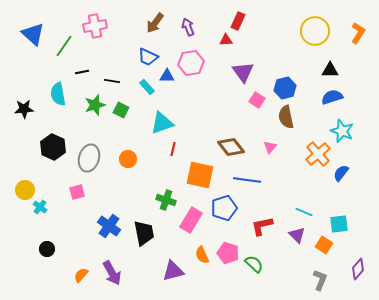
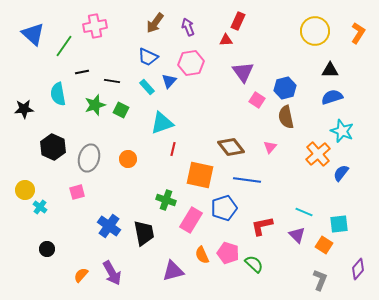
blue triangle at (167, 76): moved 2 px right, 5 px down; rotated 49 degrees counterclockwise
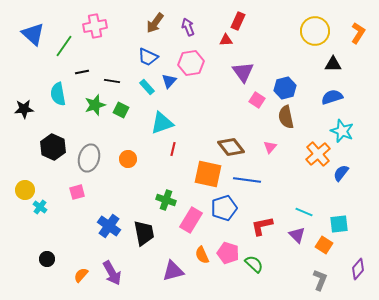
black triangle at (330, 70): moved 3 px right, 6 px up
orange square at (200, 175): moved 8 px right, 1 px up
black circle at (47, 249): moved 10 px down
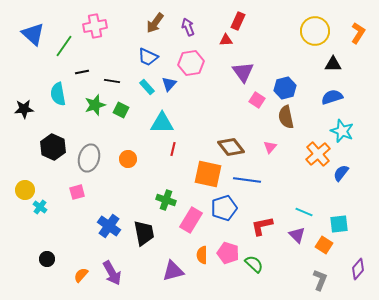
blue triangle at (169, 81): moved 3 px down
cyan triangle at (162, 123): rotated 20 degrees clockwise
orange semicircle at (202, 255): rotated 24 degrees clockwise
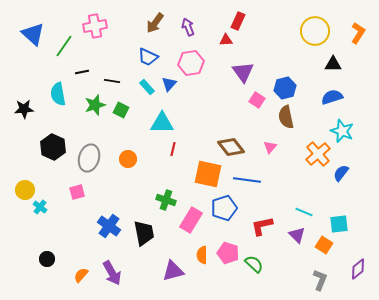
purple diamond at (358, 269): rotated 10 degrees clockwise
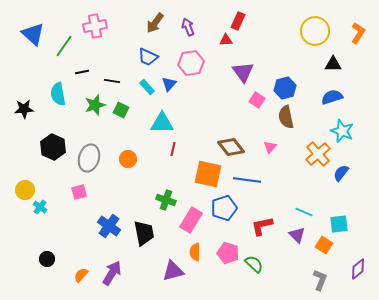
pink square at (77, 192): moved 2 px right
orange semicircle at (202, 255): moved 7 px left, 3 px up
purple arrow at (112, 273): rotated 120 degrees counterclockwise
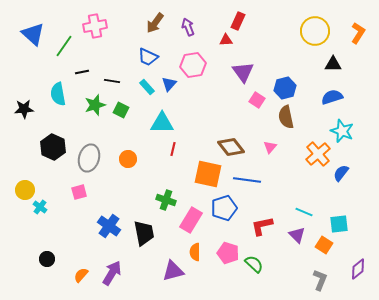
pink hexagon at (191, 63): moved 2 px right, 2 px down
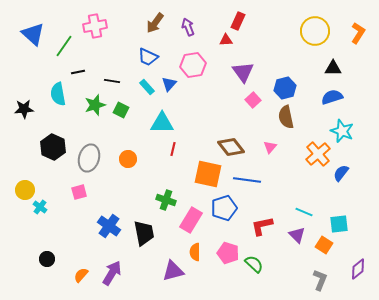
black triangle at (333, 64): moved 4 px down
black line at (82, 72): moved 4 px left
pink square at (257, 100): moved 4 px left; rotated 14 degrees clockwise
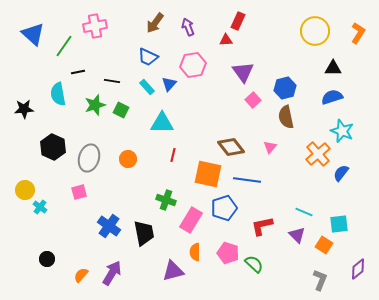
red line at (173, 149): moved 6 px down
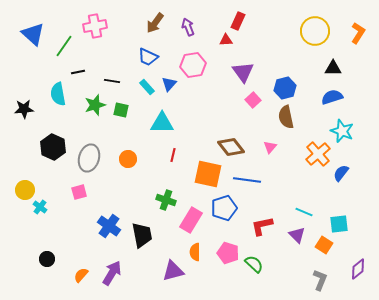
green square at (121, 110): rotated 14 degrees counterclockwise
black trapezoid at (144, 233): moved 2 px left, 2 px down
